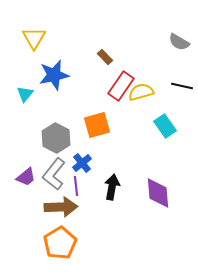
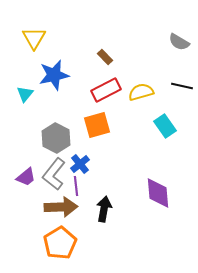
red rectangle: moved 15 px left, 4 px down; rotated 28 degrees clockwise
blue cross: moved 2 px left, 1 px down
black arrow: moved 8 px left, 22 px down
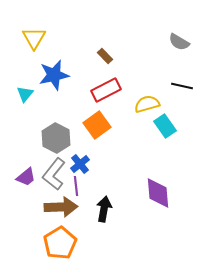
brown rectangle: moved 1 px up
yellow semicircle: moved 6 px right, 12 px down
orange square: rotated 20 degrees counterclockwise
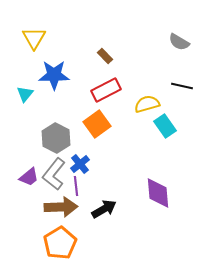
blue star: rotated 12 degrees clockwise
orange square: moved 1 px up
purple trapezoid: moved 3 px right
black arrow: rotated 50 degrees clockwise
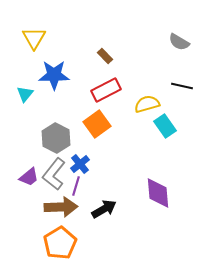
purple line: rotated 24 degrees clockwise
